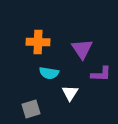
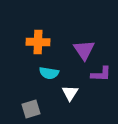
purple triangle: moved 2 px right, 1 px down
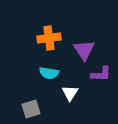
orange cross: moved 11 px right, 4 px up; rotated 10 degrees counterclockwise
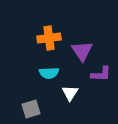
purple triangle: moved 2 px left, 1 px down
cyan semicircle: rotated 12 degrees counterclockwise
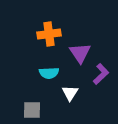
orange cross: moved 4 px up
purple triangle: moved 2 px left, 2 px down
purple L-shape: rotated 45 degrees counterclockwise
gray square: moved 1 px right, 1 px down; rotated 18 degrees clockwise
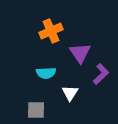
orange cross: moved 2 px right, 3 px up; rotated 15 degrees counterclockwise
cyan semicircle: moved 3 px left
gray square: moved 4 px right
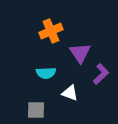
white triangle: rotated 42 degrees counterclockwise
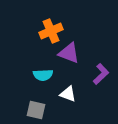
purple triangle: moved 11 px left; rotated 35 degrees counterclockwise
cyan semicircle: moved 3 px left, 2 px down
white triangle: moved 2 px left, 1 px down
gray square: rotated 12 degrees clockwise
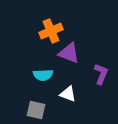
purple L-shape: rotated 25 degrees counterclockwise
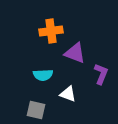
orange cross: rotated 15 degrees clockwise
purple triangle: moved 6 px right
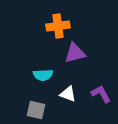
orange cross: moved 7 px right, 5 px up
purple triangle: rotated 35 degrees counterclockwise
purple L-shape: moved 20 px down; rotated 50 degrees counterclockwise
